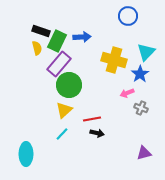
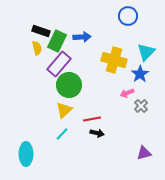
gray cross: moved 2 px up; rotated 24 degrees clockwise
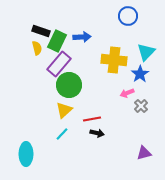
yellow cross: rotated 10 degrees counterclockwise
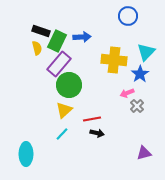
gray cross: moved 4 px left
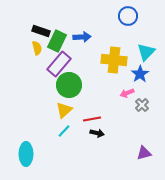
gray cross: moved 5 px right, 1 px up
cyan line: moved 2 px right, 3 px up
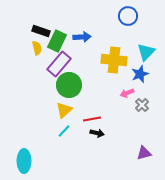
blue star: rotated 12 degrees clockwise
cyan ellipse: moved 2 px left, 7 px down
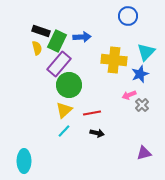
pink arrow: moved 2 px right, 2 px down
red line: moved 6 px up
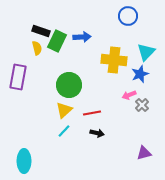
purple rectangle: moved 41 px left, 13 px down; rotated 30 degrees counterclockwise
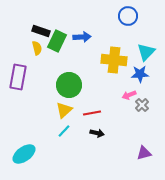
blue star: rotated 18 degrees clockwise
cyan ellipse: moved 7 px up; rotated 55 degrees clockwise
